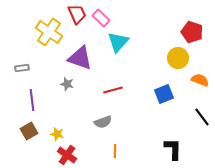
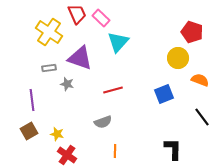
gray rectangle: moved 27 px right
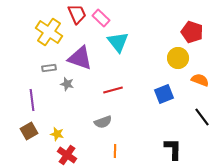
cyan triangle: rotated 20 degrees counterclockwise
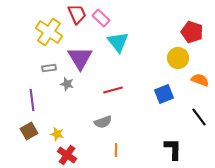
purple triangle: rotated 40 degrees clockwise
black line: moved 3 px left
orange line: moved 1 px right, 1 px up
